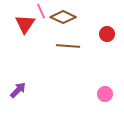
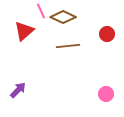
red triangle: moved 1 px left, 7 px down; rotated 15 degrees clockwise
brown line: rotated 10 degrees counterclockwise
pink circle: moved 1 px right
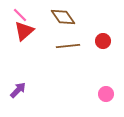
pink line: moved 21 px left, 4 px down; rotated 21 degrees counterclockwise
brown diamond: rotated 30 degrees clockwise
red circle: moved 4 px left, 7 px down
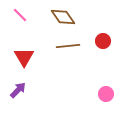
red triangle: moved 26 px down; rotated 20 degrees counterclockwise
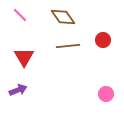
red circle: moved 1 px up
purple arrow: rotated 24 degrees clockwise
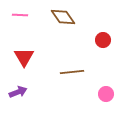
pink line: rotated 42 degrees counterclockwise
brown line: moved 4 px right, 26 px down
purple arrow: moved 2 px down
